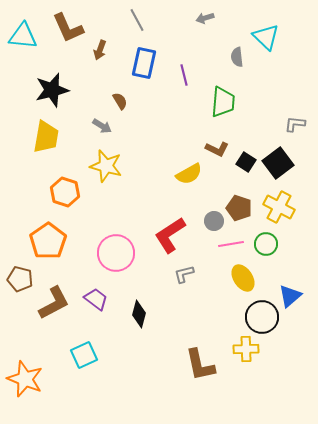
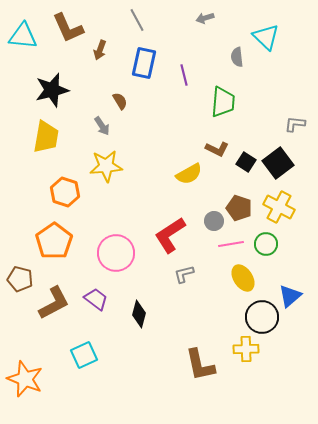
gray arrow at (102, 126): rotated 24 degrees clockwise
yellow star at (106, 166): rotated 20 degrees counterclockwise
orange pentagon at (48, 241): moved 6 px right
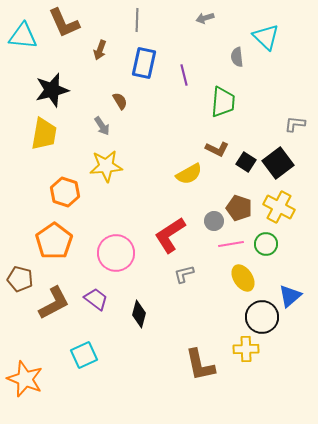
gray line at (137, 20): rotated 30 degrees clockwise
brown L-shape at (68, 28): moved 4 px left, 5 px up
yellow trapezoid at (46, 137): moved 2 px left, 3 px up
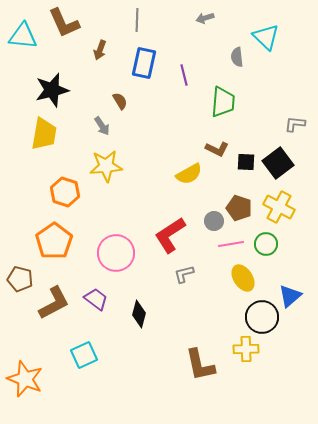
black square at (246, 162): rotated 30 degrees counterclockwise
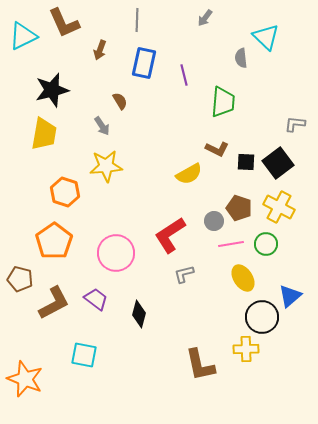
gray arrow at (205, 18): rotated 36 degrees counterclockwise
cyan triangle at (23, 36): rotated 32 degrees counterclockwise
gray semicircle at (237, 57): moved 4 px right, 1 px down
cyan square at (84, 355): rotated 36 degrees clockwise
